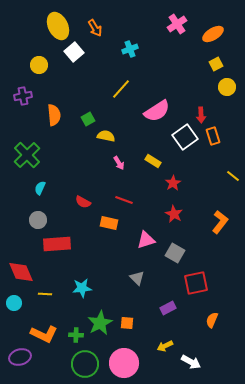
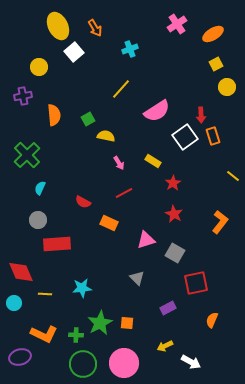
yellow circle at (39, 65): moved 2 px down
red line at (124, 200): moved 7 px up; rotated 48 degrees counterclockwise
orange rectangle at (109, 223): rotated 12 degrees clockwise
green circle at (85, 364): moved 2 px left
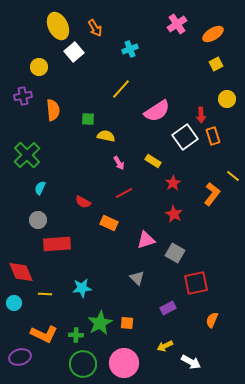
yellow circle at (227, 87): moved 12 px down
orange semicircle at (54, 115): moved 1 px left, 5 px up
green square at (88, 119): rotated 32 degrees clockwise
orange L-shape at (220, 222): moved 8 px left, 28 px up
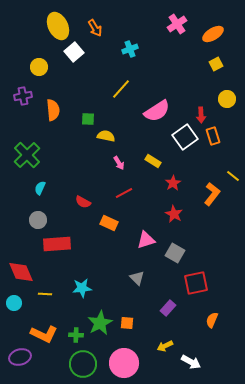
purple rectangle at (168, 308): rotated 21 degrees counterclockwise
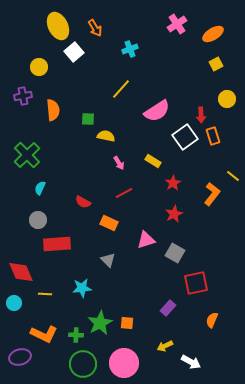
red star at (174, 214): rotated 18 degrees clockwise
gray triangle at (137, 278): moved 29 px left, 18 px up
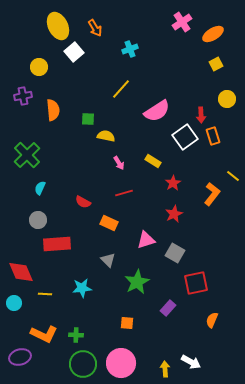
pink cross at (177, 24): moved 5 px right, 2 px up
red line at (124, 193): rotated 12 degrees clockwise
green star at (100, 323): moved 37 px right, 41 px up
yellow arrow at (165, 346): moved 23 px down; rotated 112 degrees clockwise
pink circle at (124, 363): moved 3 px left
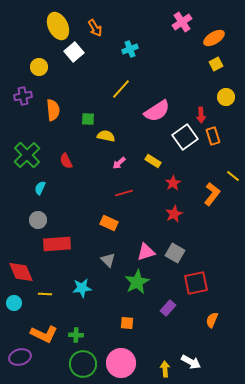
orange ellipse at (213, 34): moved 1 px right, 4 px down
yellow circle at (227, 99): moved 1 px left, 2 px up
pink arrow at (119, 163): rotated 80 degrees clockwise
red semicircle at (83, 202): moved 17 px left, 41 px up; rotated 35 degrees clockwise
pink triangle at (146, 240): moved 12 px down
